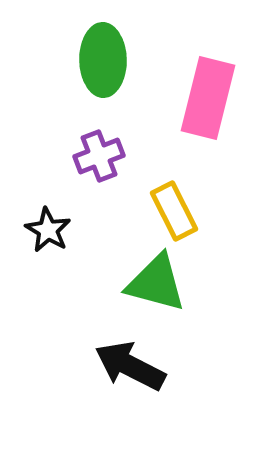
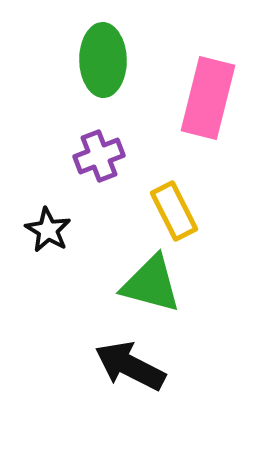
green triangle: moved 5 px left, 1 px down
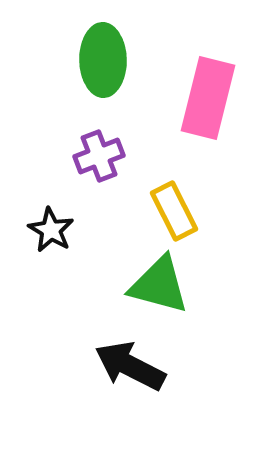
black star: moved 3 px right
green triangle: moved 8 px right, 1 px down
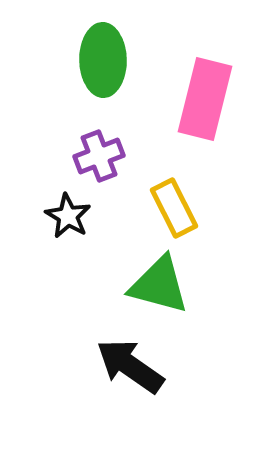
pink rectangle: moved 3 px left, 1 px down
yellow rectangle: moved 3 px up
black star: moved 17 px right, 14 px up
black arrow: rotated 8 degrees clockwise
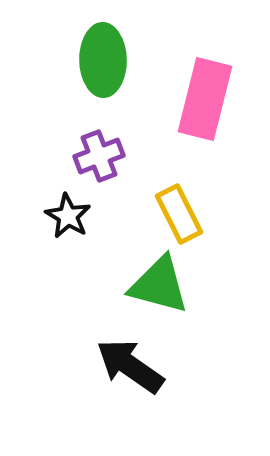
yellow rectangle: moved 5 px right, 6 px down
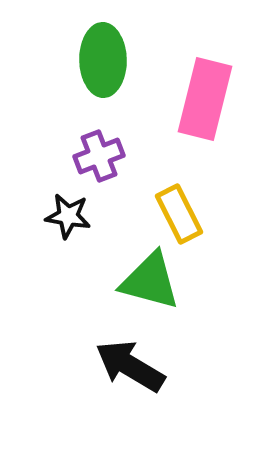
black star: rotated 21 degrees counterclockwise
green triangle: moved 9 px left, 4 px up
black arrow: rotated 4 degrees counterclockwise
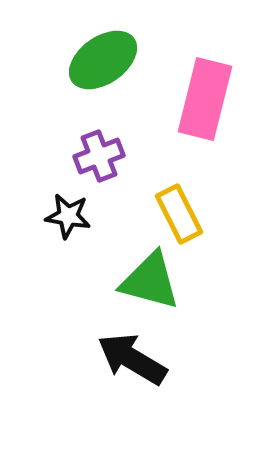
green ellipse: rotated 56 degrees clockwise
black arrow: moved 2 px right, 7 px up
